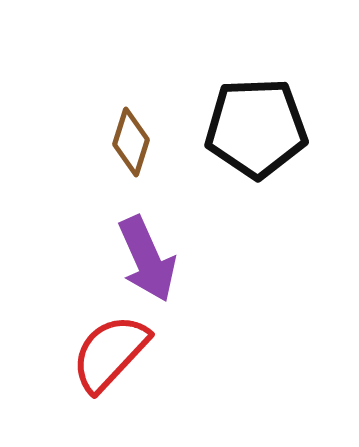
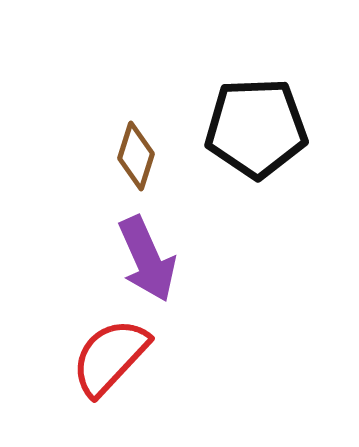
brown diamond: moved 5 px right, 14 px down
red semicircle: moved 4 px down
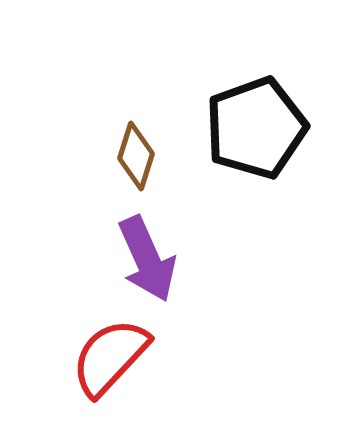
black pentagon: rotated 18 degrees counterclockwise
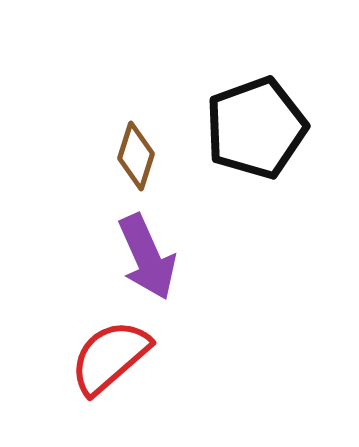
purple arrow: moved 2 px up
red semicircle: rotated 6 degrees clockwise
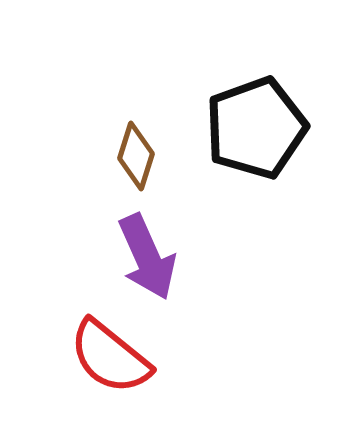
red semicircle: rotated 100 degrees counterclockwise
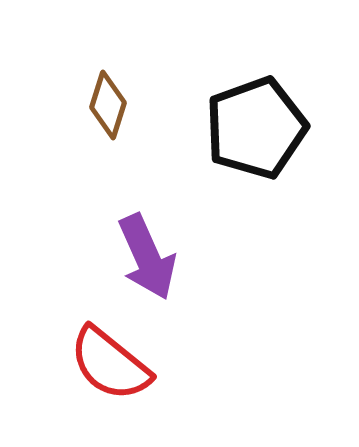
brown diamond: moved 28 px left, 51 px up
red semicircle: moved 7 px down
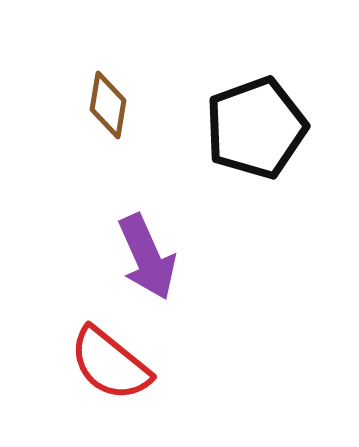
brown diamond: rotated 8 degrees counterclockwise
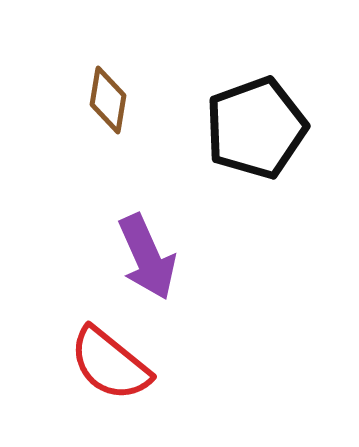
brown diamond: moved 5 px up
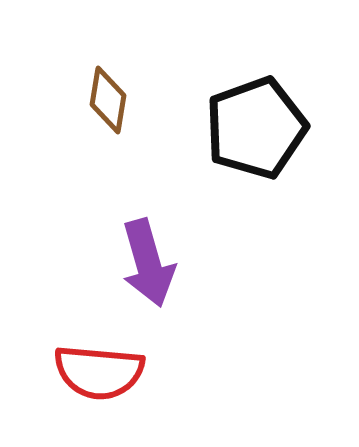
purple arrow: moved 1 px right, 6 px down; rotated 8 degrees clockwise
red semicircle: moved 11 px left, 8 px down; rotated 34 degrees counterclockwise
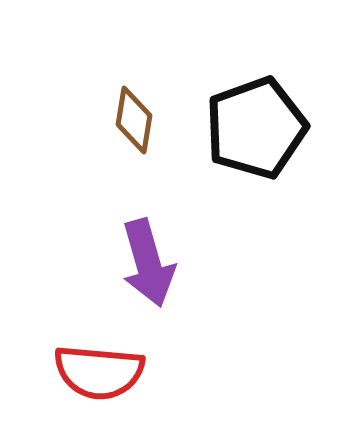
brown diamond: moved 26 px right, 20 px down
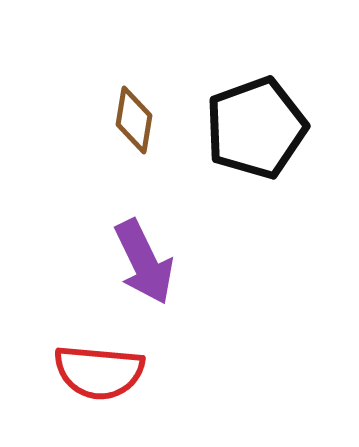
purple arrow: moved 4 px left, 1 px up; rotated 10 degrees counterclockwise
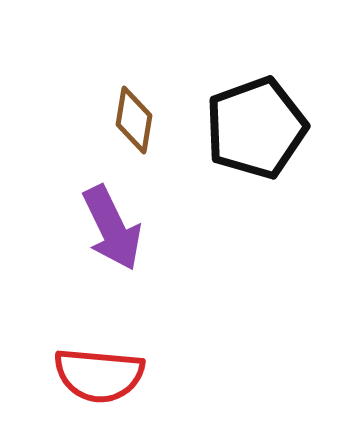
purple arrow: moved 32 px left, 34 px up
red semicircle: moved 3 px down
